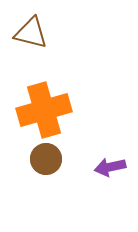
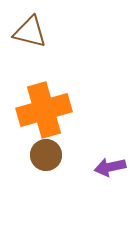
brown triangle: moved 1 px left, 1 px up
brown circle: moved 4 px up
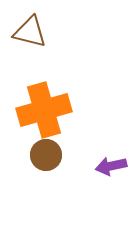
purple arrow: moved 1 px right, 1 px up
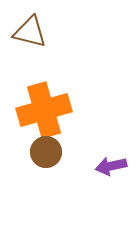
brown circle: moved 3 px up
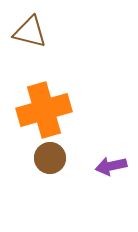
brown circle: moved 4 px right, 6 px down
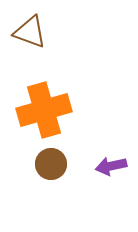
brown triangle: rotated 6 degrees clockwise
brown circle: moved 1 px right, 6 px down
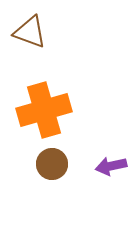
brown circle: moved 1 px right
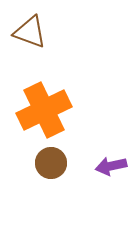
orange cross: rotated 10 degrees counterclockwise
brown circle: moved 1 px left, 1 px up
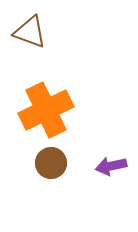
orange cross: moved 2 px right
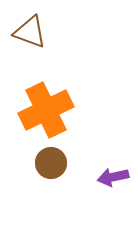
purple arrow: moved 2 px right, 11 px down
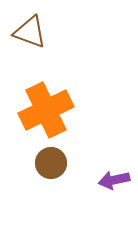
purple arrow: moved 1 px right, 3 px down
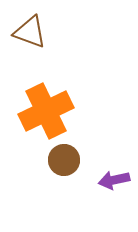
orange cross: moved 1 px down
brown circle: moved 13 px right, 3 px up
